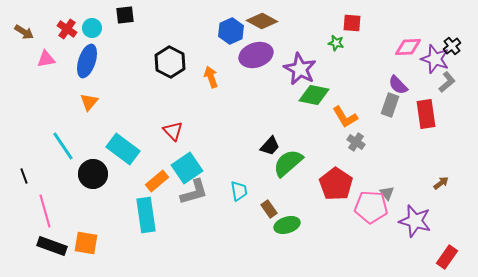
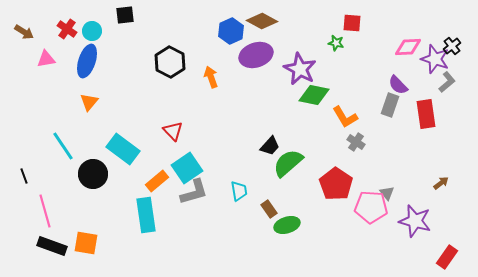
cyan circle at (92, 28): moved 3 px down
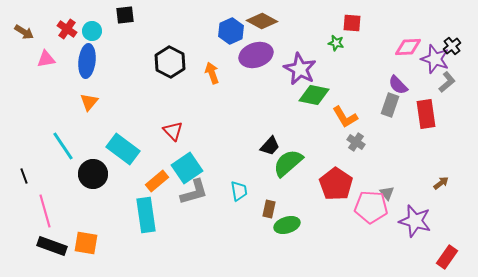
blue ellipse at (87, 61): rotated 12 degrees counterclockwise
orange arrow at (211, 77): moved 1 px right, 4 px up
brown rectangle at (269, 209): rotated 48 degrees clockwise
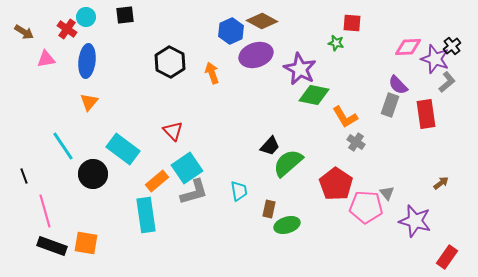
cyan circle at (92, 31): moved 6 px left, 14 px up
pink pentagon at (371, 207): moved 5 px left
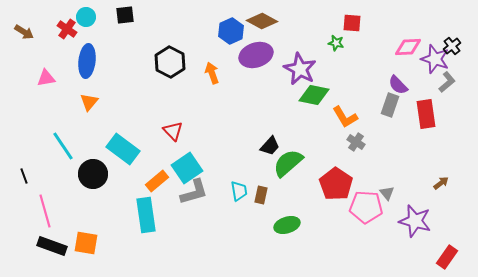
pink triangle at (46, 59): moved 19 px down
brown rectangle at (269, 209): moved 8 px left, 14 px up
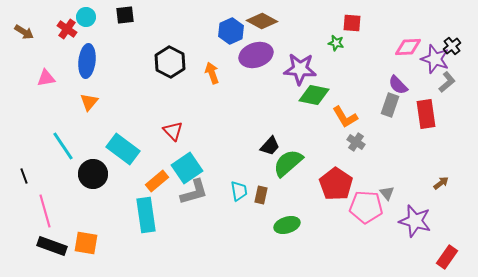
purple star at (300, 69): rotated 24 degrees counterclockwise
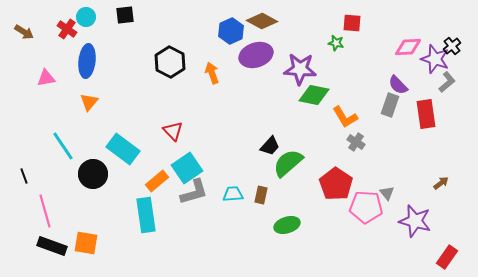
cyan trapezoid at (239, 191): moved 6 px left, 3 px down; rotated 85 degrees counterclockwise
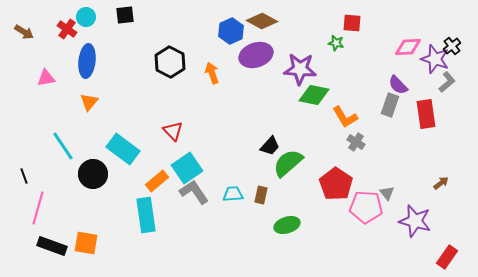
gray L-shape at (194, 192): rotated 108 degrees counterclockwise
pink line at (45, 211): moved 7 px left, 3 px up; rotated 32 degrees clockwise
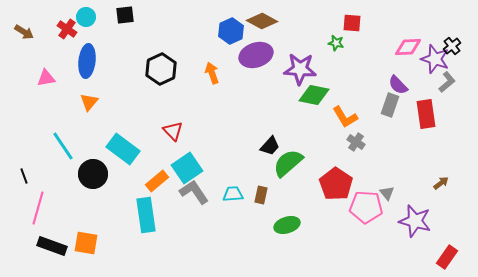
black hexagon at (170, 62): moved 9 px left, 7 px down; rotated 8 degrees clockwise
